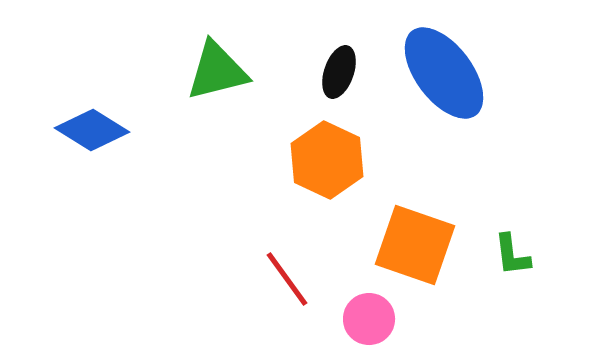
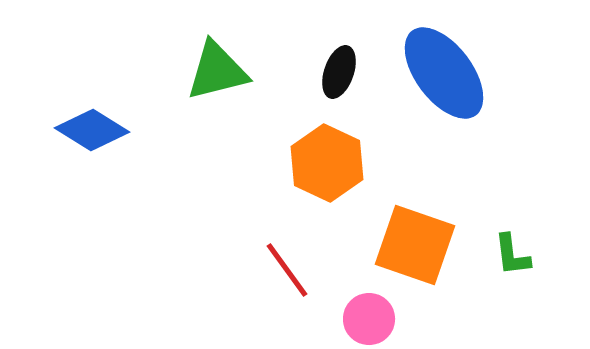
orange hexagon: moved 3 px down
red line: moved 9 px up
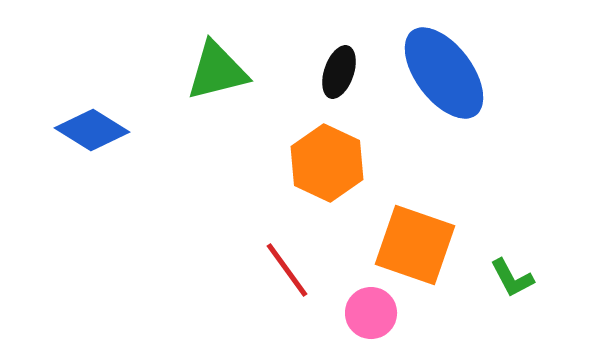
green L-shape: moved 23 px down; rotated 21 degrees counterclockwise
pink circle: moved 2 px right, 6 px up
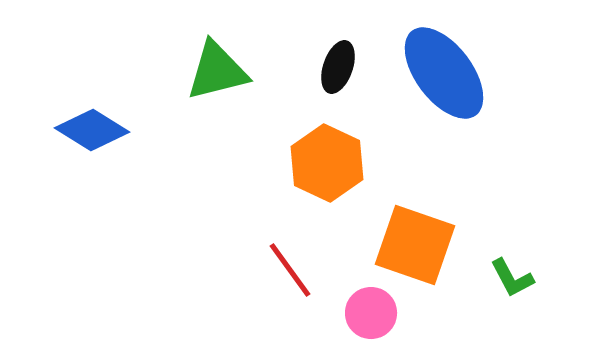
black ellipse: moved 1 px left, 5 px up
red line: moved 3 px right
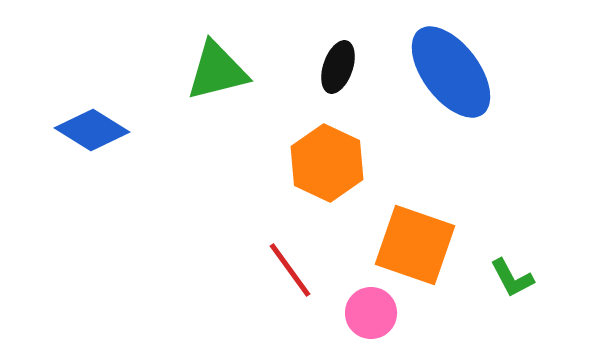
blue ellipse: moved 7 px right, 1 px up
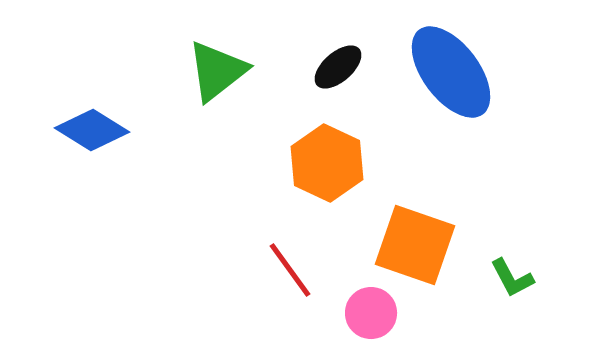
black ellipse: rotated 30 degrees clockwise
green triangle: rotated 24 degrees counterclockwise
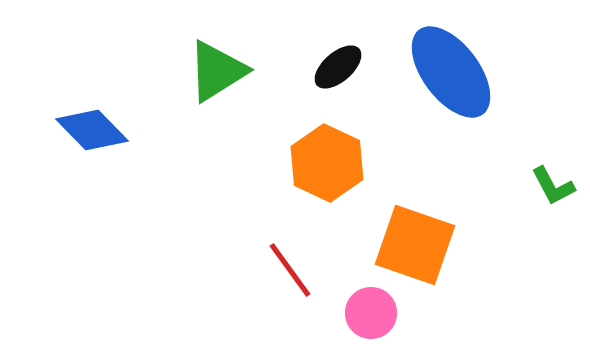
green triangle: rotated 6 degrees clockwise
blue diamond: rotated 14 degrees clockwise
green L-shape: moved 41 px right, 92 px up
